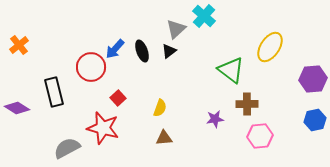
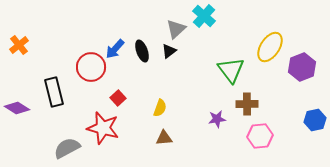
green triangle: rotated 16 degrees clockwise
purple hexagon: moved 11 px left, 12 px up; rotated 16 degrees counterclockwise
purple star: moved 2 px right
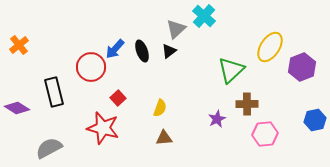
green triangle: rotated 24 degrees clockwise
purple star: rotated 18 degrees counterclockwise
pink hexagon: moved 5 px right, 2 px up
gray semicircle: moved 18 px left
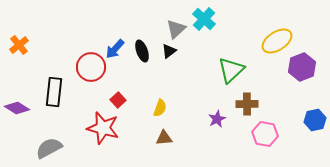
cyan cross: moved 3 px down
yellow ellipse: moved 7 px right, 6 px up; rotated 24 degrees clockwise
black rectangle: rotated 20 degrees clockwise
red square: moved 2 px down
pink hexagon: rotated 15 degrees clockwise
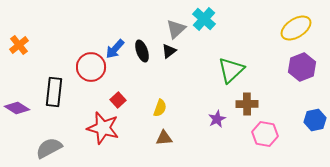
yellow ellipse: moved 19 px right, 13 px up
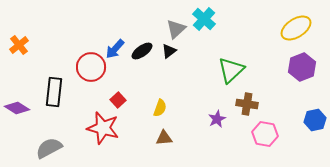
black ellipse: rotated 75 degrees clockwise
brown cross: rotated 10 degrees clockwise
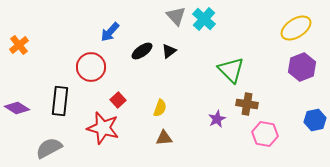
gray triangle: moved 13 px up; rotated 30 degrees counterclockwise
blue arrow: moved 5 px left, 17 px up
green triangle: rotated 32 degrees counterclockwise
black rectangle: moved 6 px right, 9 px down
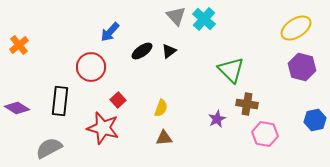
purple hexagon: rotated 24 degrees counterclockwise
yellow semicircle: moved 1 px right
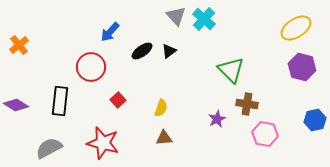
purple diamond: moved 1 px left, 3 px up
red star: moved 15 px down
